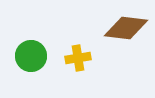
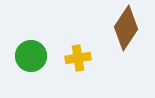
brown diamond: rotated 63 degrees counterclockwise
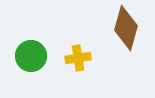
brown diamond: rotated 18 degrees counterclockwise
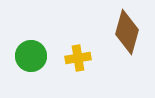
brown diamond: moved 1 px right, 4 px down
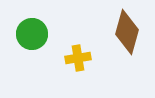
green circle: moved 1 px right, 22 px up
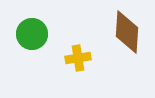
brown diamond: rotated 12 degrees counterclockwise
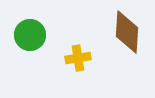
green circle: moved 2 px left, 1 px down
